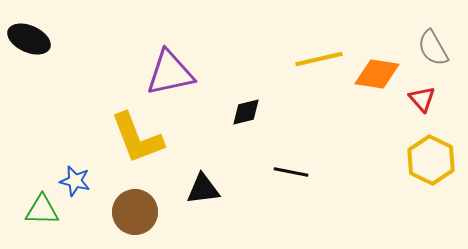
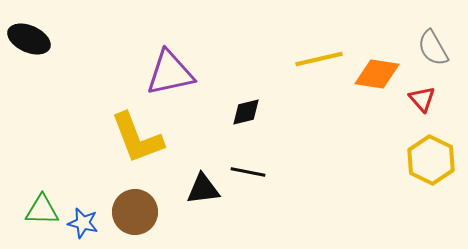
black line: moved 43 px left
blue star: moved 8 px right, 42 px down
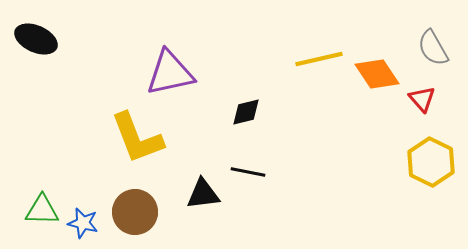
black ellipse: moved 7 px right
orange diamond: rotated 48 degrees clockwise
yellow hexagon: moved 2 px down
black triangle: moved 5 px down
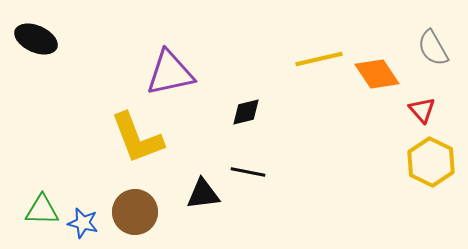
red triangle: moved 11 px down
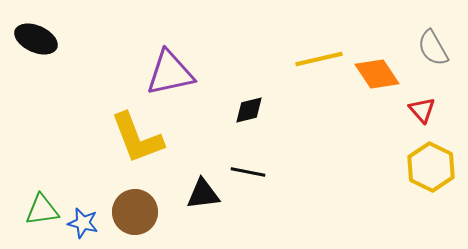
black diamond: moved 3 px right, 2 px up
yellow hexagon: moved 5 px down
green triangle: rotated 9 degrees counterclockwise
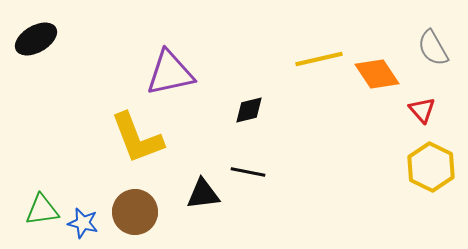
black ellipse: rotated 54 degrees counterclockwise
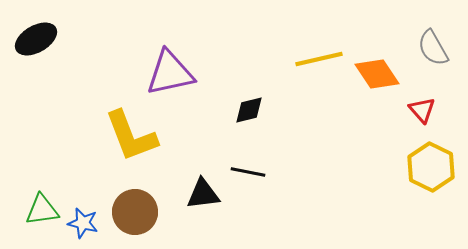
yellow L-shape: moved 6 px left, 2 px up
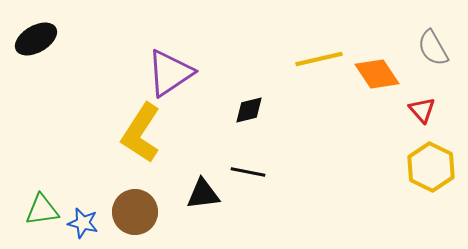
purple triangle: rotated 22 degrees counterclockwise
yellow L-shape: moved 10 px right, 3 px up; rotated 54 degrees clockwise
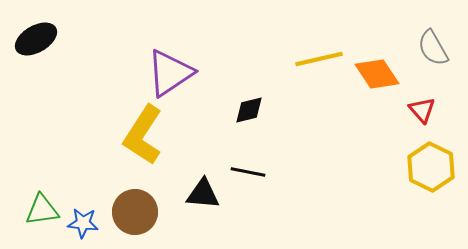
yellow L-shape: moved 2 px right, 2 px down
black triangle: rotated 12 degrees clockwise
blue star: rotated 8 degrees counterclockwise
